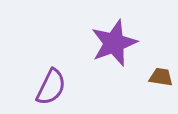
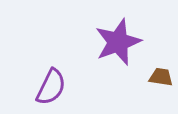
purple star: moved 4 px right, 1 px up
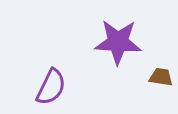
purple star: rotated 24 degrees clockwise
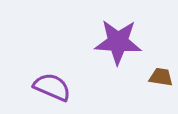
purple semicircle: moved 1 px right; rotated 93 degrees counterclockwise
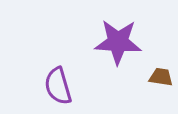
purple semicircle: moved 6 px right, 1 px up; rotated 129 degrees counterclockwise
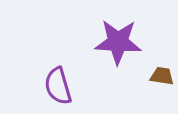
brown trapezoid: moved 1 px right, 1 px up
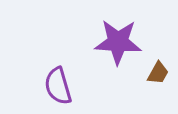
brown trapezoid: moved 4 px left, 3 px up; rotated 110 degrees clockwise
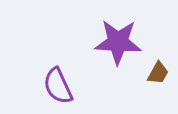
purple semicircle: rotated 9 degrees counterclockwise
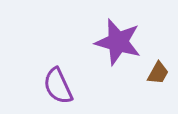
purple star: rotated 12 degrees clockwise
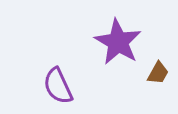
purple star: rotated 15 degrees clockwise
